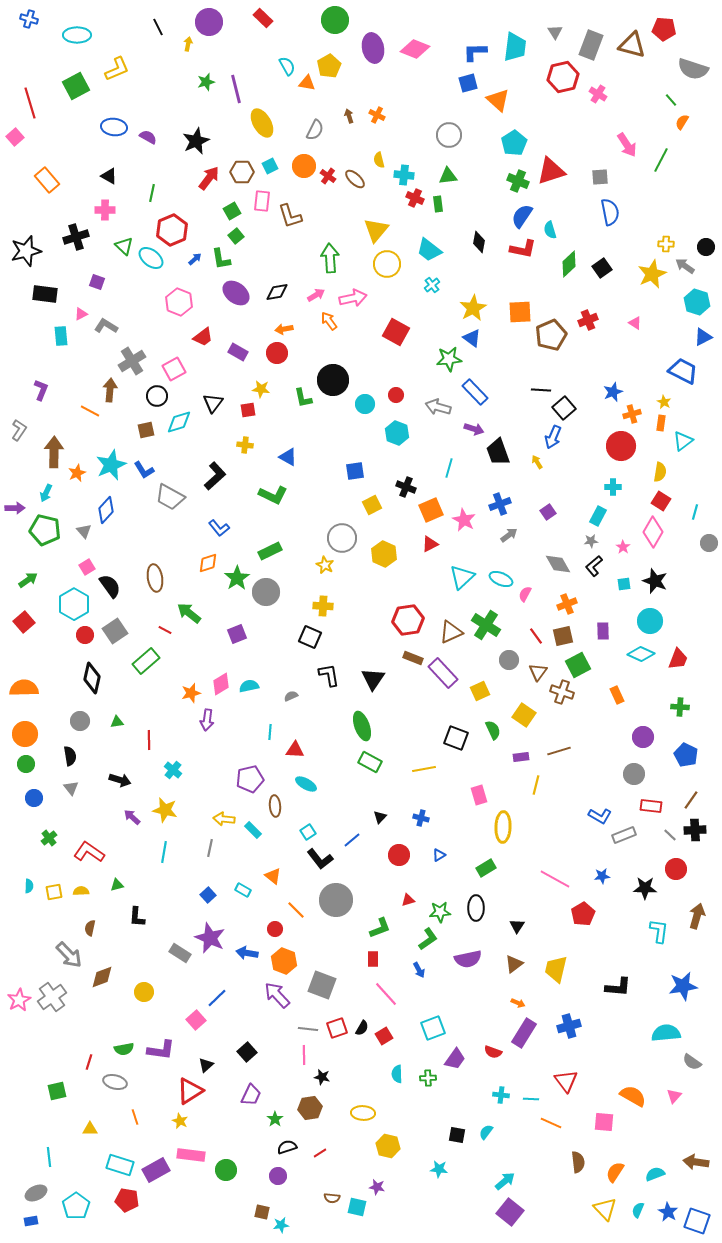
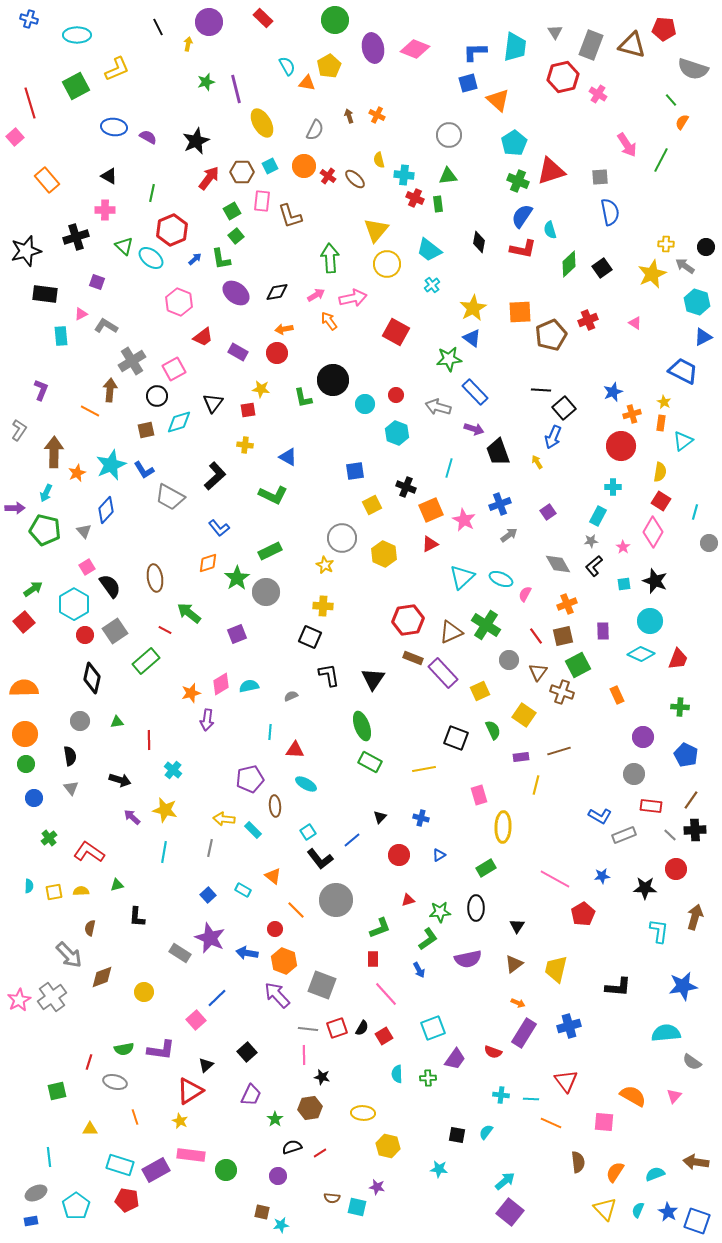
green arrow at (28, 580): moved 5 px right, 9 px down
brown arrow at (697, 916): moved 2 px left, 1 px down
black semicircle at (287, 1147): moved 5 px right
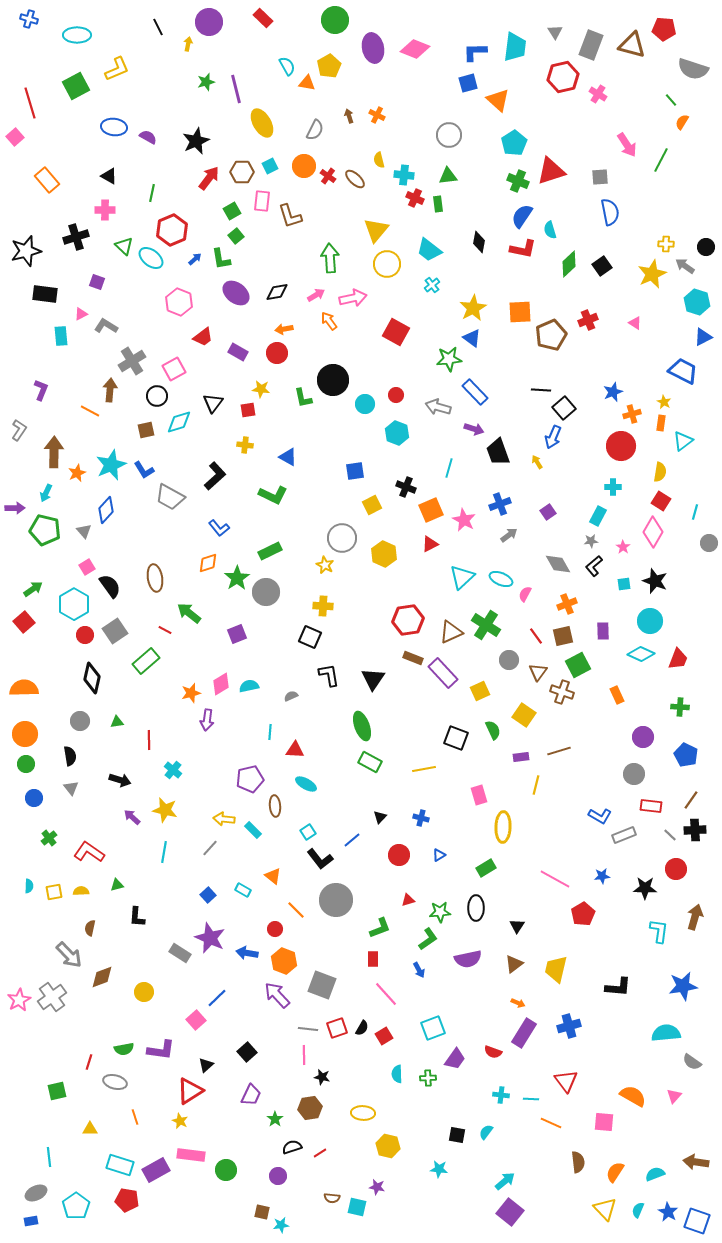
black square at (602, 268): moved 2 px up
gray line at (210, 848): rotated 30 degrees clockwise
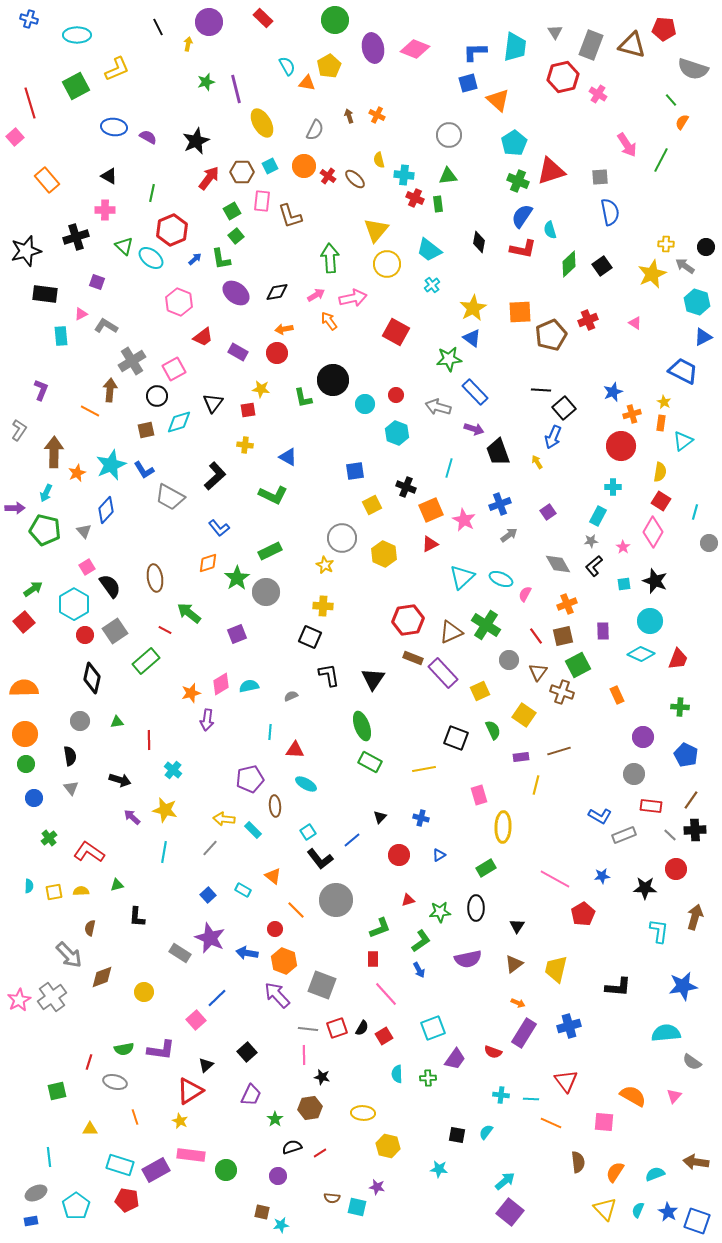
green L-shape at (428, 939): moved 7 px left, 2 px down
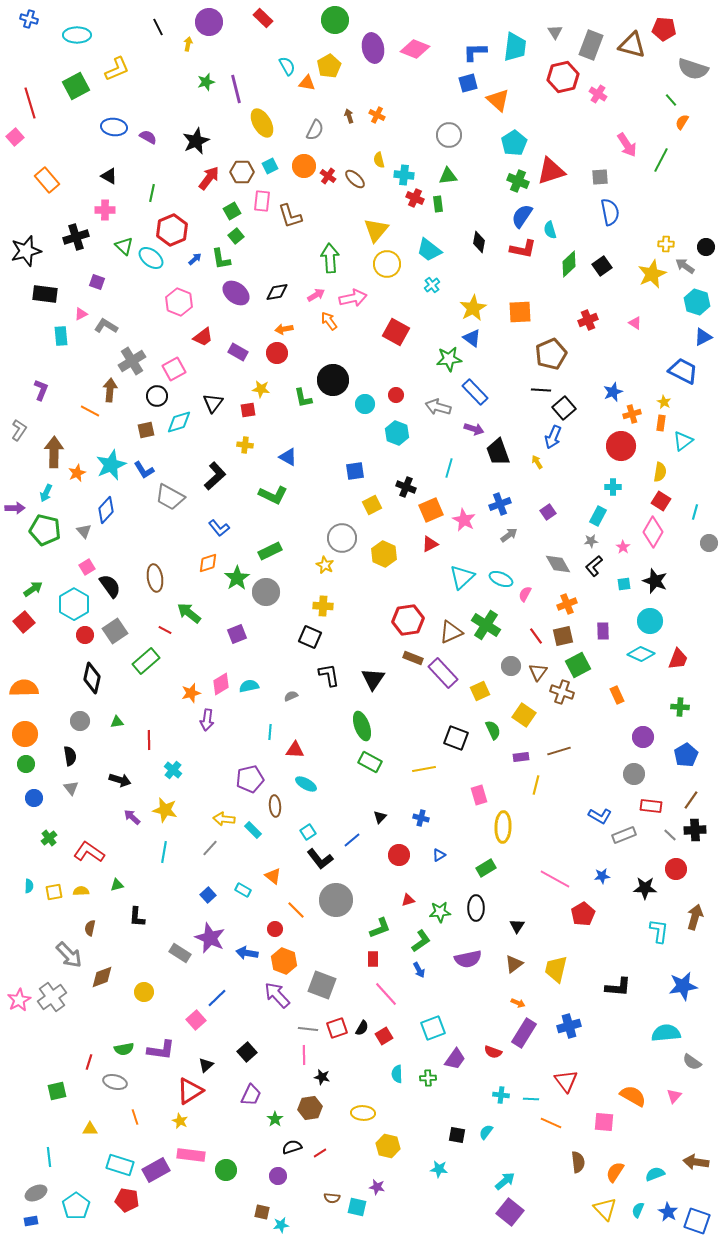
brown pentagon at (551, 335): moved 19 px down
gray circle at (509, 660): moved 2 px right, 6 px down
blue pentagon at (686, 755): rotated 15 degrees clockwise
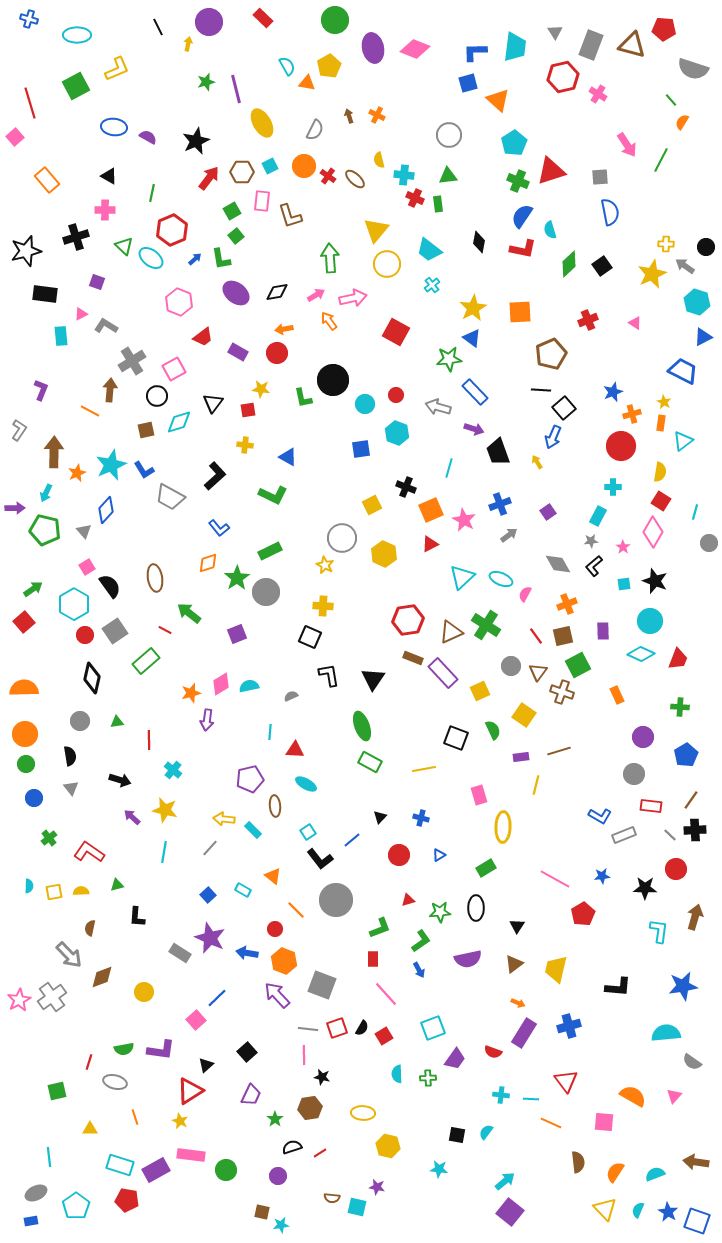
blue square at (355, 471): moved 6 px right, 22 px up
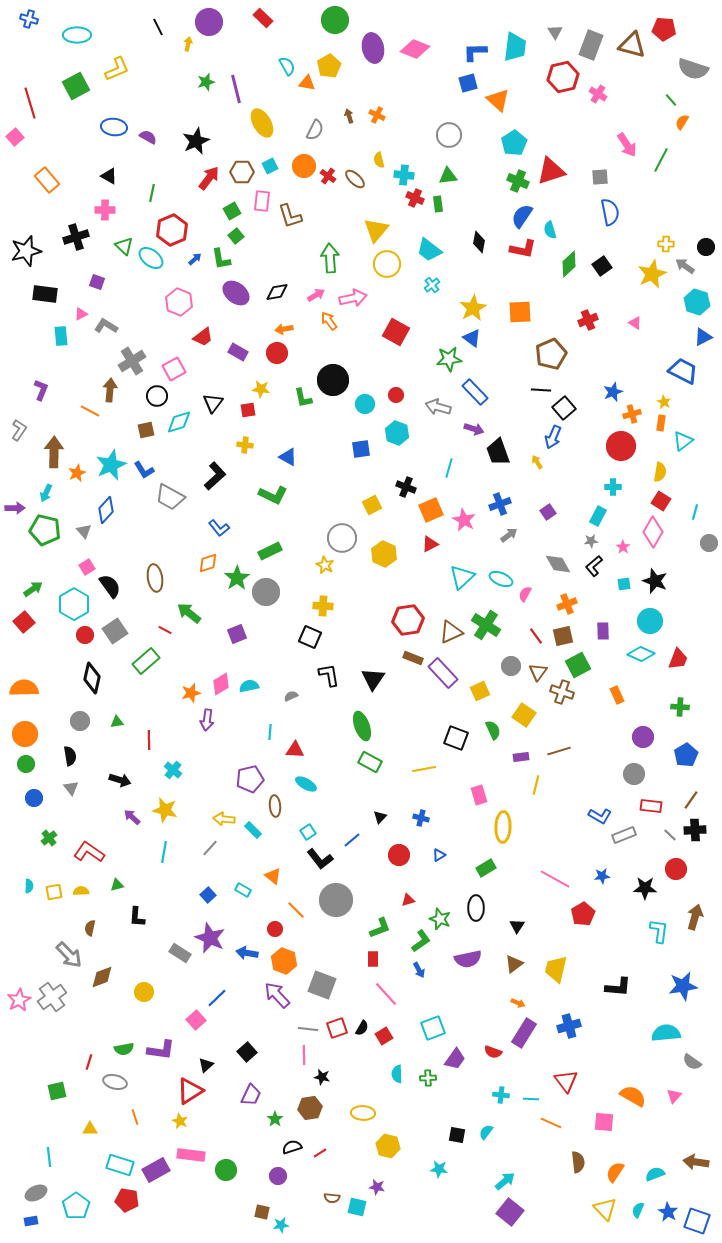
green star at (440, 912): moved 7 px down; rotated 25 degrees clockwise
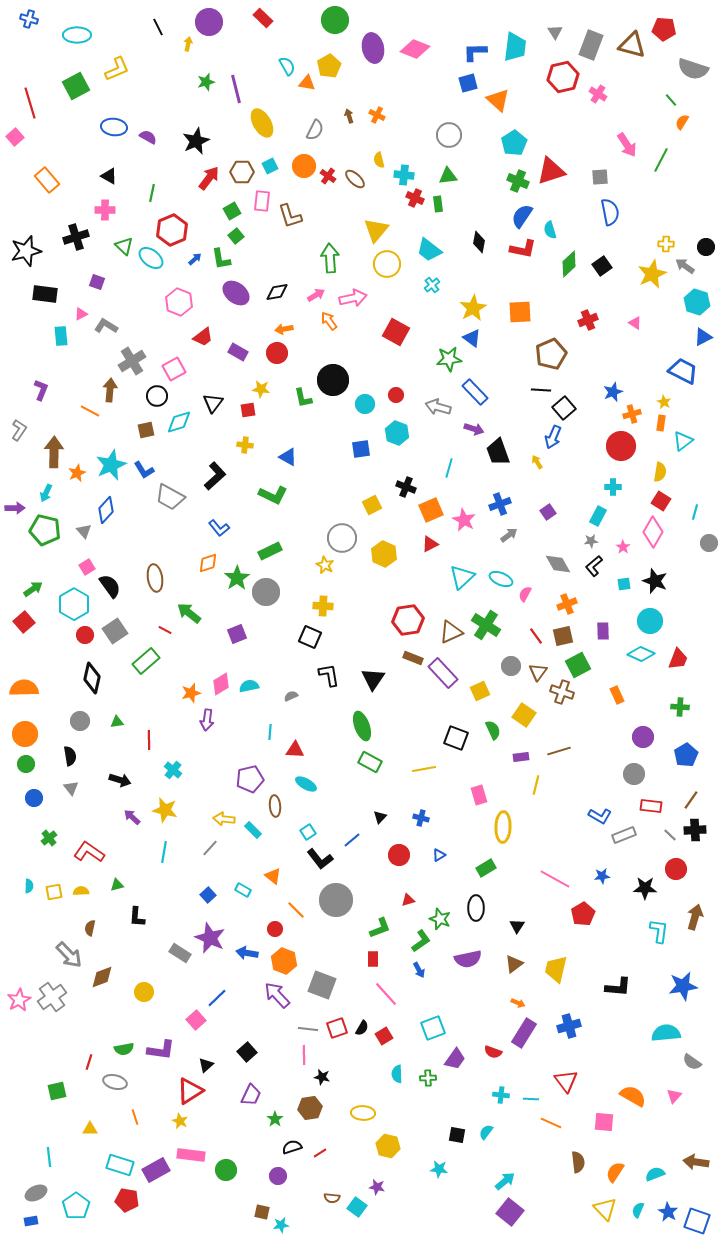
cyan square at (357, 1207): rotated 24 degrees clockwise
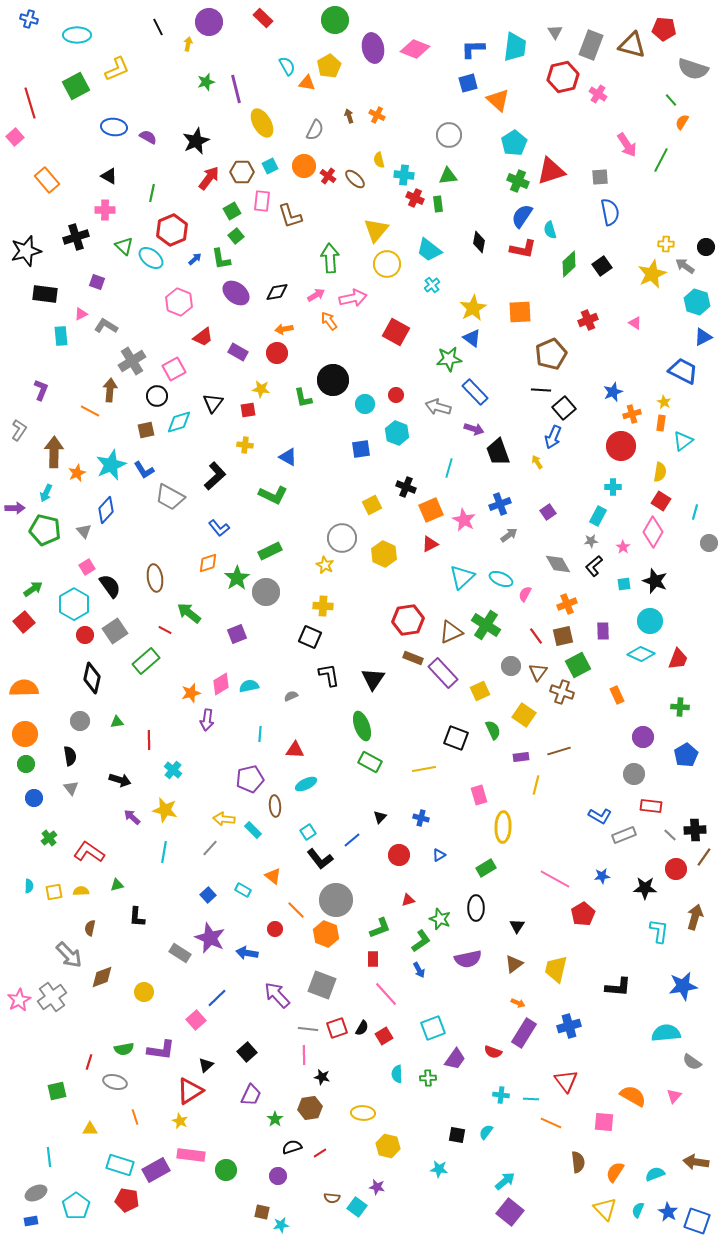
blue L-shape at (475, 52): moved 2 px left, 3 px up
cyan line at (270, 732): moved 10 px left, 2 px down
cyan ellipse at (306, 784): rotated 55 degrees counterclockwise
brown line at (691, 800): moved 13 px right, 57 px down
orange hexagon at (284, 961): moved 42 px right, 27 px up
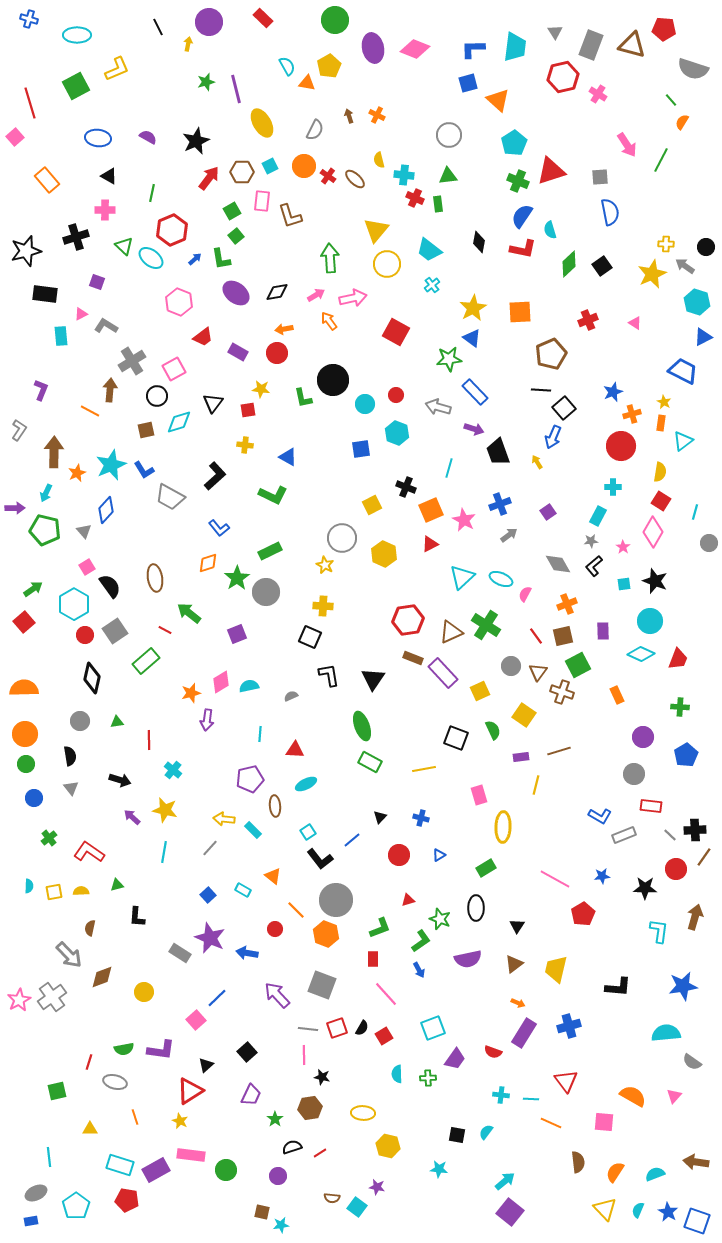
blue ellipse at (114, 127): moved 16 px left, 11 px down
pink diamond at (221, 684): moved 2 px up
